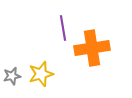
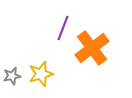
purple line: rotated 30 degrees clockwise
orange cross: rotated 28 degrees counterclockwise
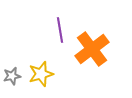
purple line: moved 3 px left, 2 px down; rotated 30 degrees counterclockwise
orange cross: moved 1 px down
